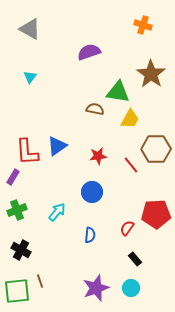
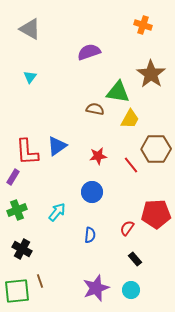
black cross: moved 1 px right, 1 px up
cyan circle: moved 2 px down
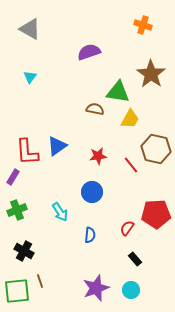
brown hexagon: rotated 12 degrees clockwise
cyan arrow: moved 3 px right; rotated 108 degrees clockwise
black cross: moved 2 px right, 2 px down
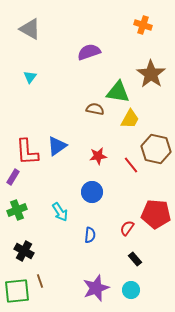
red pentagon: rotated 8 degrees clockwise
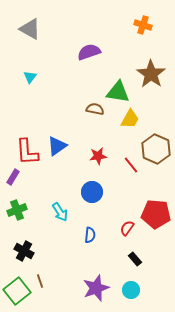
brown hexagon: rotated 12 degrees clockwise
green square: rotated 32 degrees counterclockwise
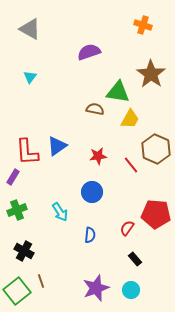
brown line: moved 1 px right
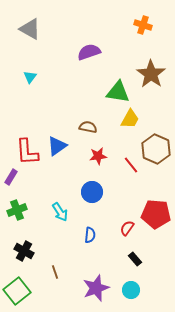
brown semicircle: moved 7 px left, 18 px down
purple rectangle: moved 2 px left
brown line: moved 14 px right, 9 px up
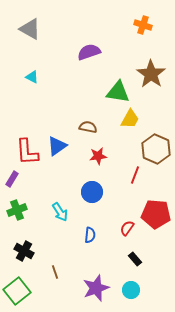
cyan triangle: moved 2 px right; rotated 40 degrees counterclockwise
red line: moved 4 px right, 10 px down; rotated 60 degrees clockwise
purple rectangle: moved 1 px right, 2 px down
